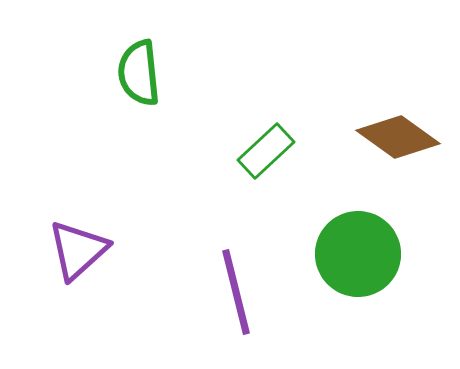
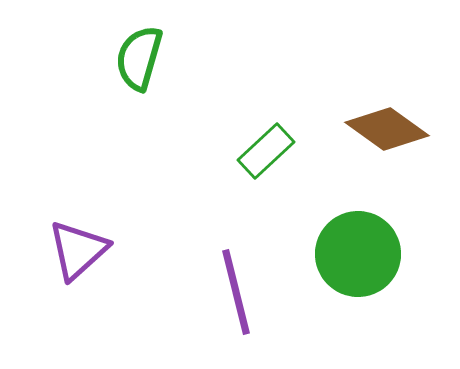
green semicircle: moved 15 px up; rotated 22 degrees clockwise
brown diamond: moved 11 px left, 8 px up
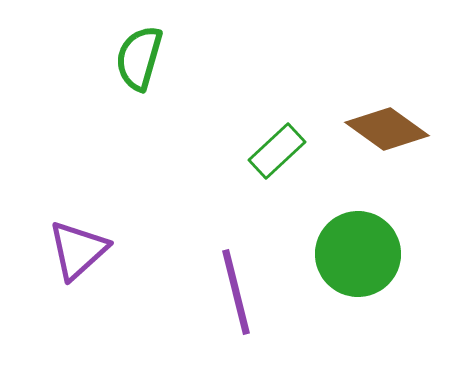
green rectangle: moved 11 px right
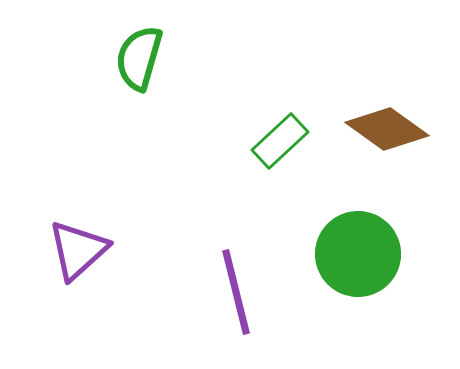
green rectangle: moved 3 px right, 10 px up
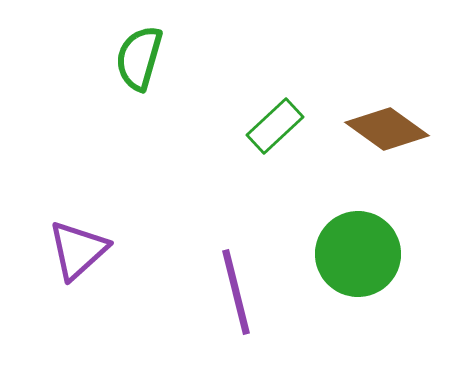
green rectangle: moved 5 px left, 15 px up
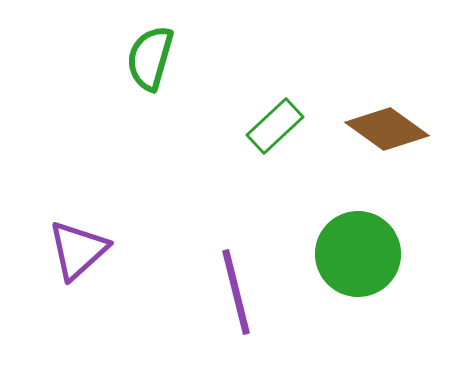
green semicircle: moved 11 px right
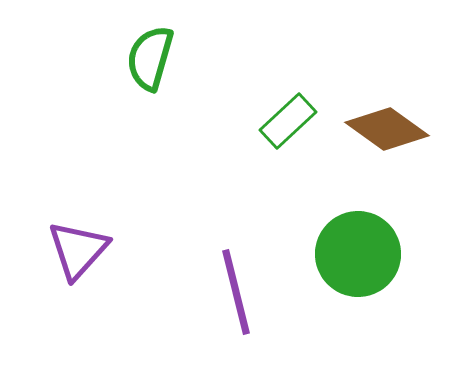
green rectangle: moved 13 px right, 5 px up
purple triangle: rotated 6 degrees counterclockwise
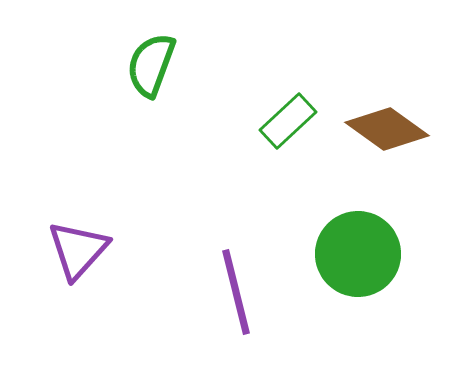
green semicircle: moved 1 px right, 7 px down; rotated 4 degrees clockwise
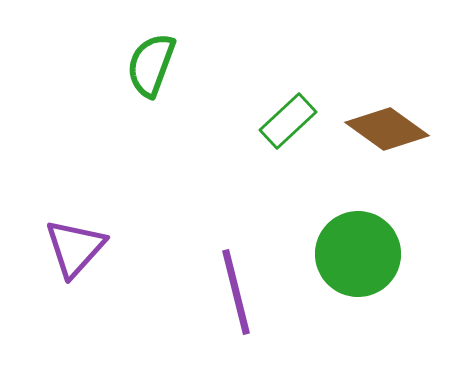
purple triangle: moved 3 px left, 2 px up
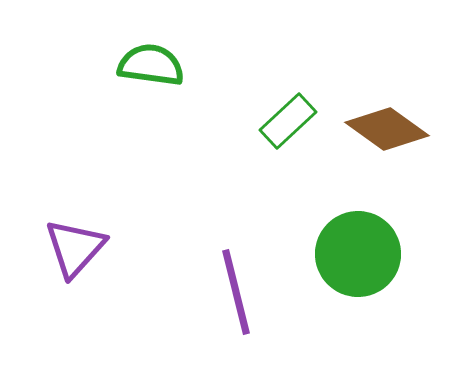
green semicircle: rotated 78 degrees clockwise
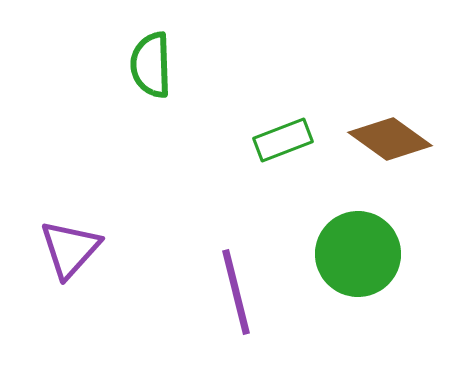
green semicircle: rotated 100 degrees counterclockwise
green rectangle: moved 5 px left, 19 px down; rotated 22 degrees clockwise
brown diamond: moved 3 px right, 10 px down
purple triangle: moved 5 px left, 1 px down
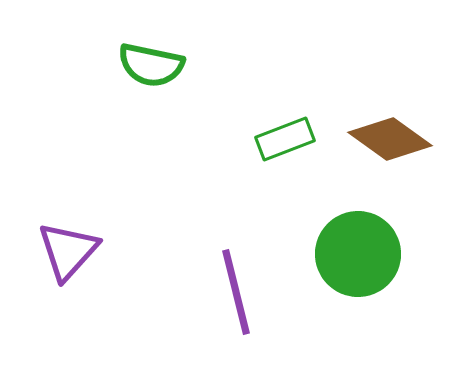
green semicircle: rotated 76 degrees counterclockwise
green rectangle: moved 2 px right, 1 px up
purple triangle: moved 2 px left, 2 px down
